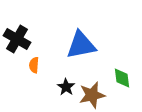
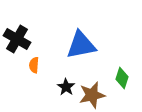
green diamond: rotated 25 degrees clockwise
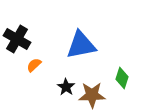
orange semicircle: rotated 42 degrees clockwise
brown star: rotated 12 degrees clockwise
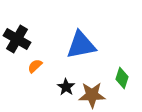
orange semicircle: moved 1 px right, 1 px down
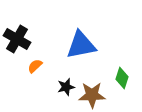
black star: rotated 24 degrees clockwise
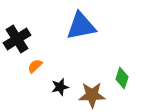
black cross: rotated 28 degrees clockwise
blue triangle: moved 19 px up
black star: moved 6 px left
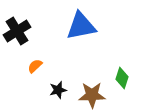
black cross: moved 8 px up
black star: moved 2 px left, 3 px down
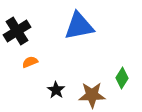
blue triangle: moved 2 px left
orange semicircle: moved 5 px left, 4 px up; rotated 21 degrees clockwise
green diamond: rotated 15 degrees clockwise
black star: moved 2 px left; rotated 24 degrees counterclockwise
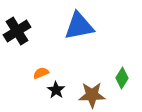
orange semicircle: moved 11 px right, 11 px down
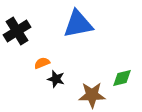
blue triangle: moved 1 px left, 2 px up
orange semicircle: moved 1 px right, 10 px up
green diamond: rotated 45 degrees clockwise
black star: moved 11 px up; rotated 18 degrees counterclockwise
